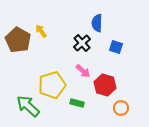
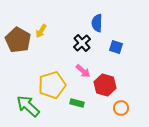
yellow arrow: rotated 112 degrees counterclockwise
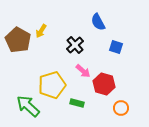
blue semicircle: moved 1 px right, 1 px up; rotated 30 degrees counterclockwise
black cross: moved 7 px left, 2 px down
red hexagon: moved 1 px left, 1 px up
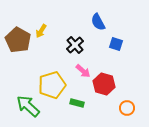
blue square: moved 3 px up
orange circle: moved 6 px right
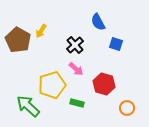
pink arrow: moved 7 px left, 2 px up
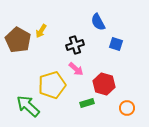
black cross: rotated 24 degrees clockwise
green rectangle: moved 10 px right; rotated 32 degrees counterclockwise
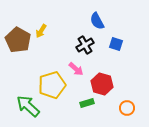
blue semicircle: moved 1 px left, 1 px up
black cross: moved 10 px right; rotated 12 degrees counterclockwise
red hexagon: moved 2 px left
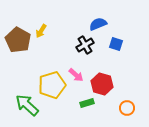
blue semicircle: moved 1 px right, 3 px down; rotated 96 degrees clockwise
pink arrow: moved 6 px down
green arrow: moved 1 px left, 1 px up
